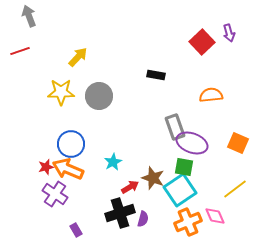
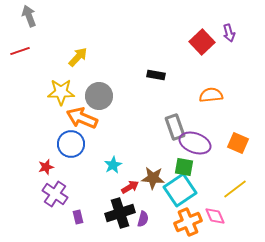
purple ellipse: moved 3 px right
cyan star: moved 3 px down
orange arrow: moved 14 px right, 51 px up
brown star: rotated 15 degrees counterclockwise
purple rectangle: moved 2 px right, 13 px up; rotated 16 degrees clockwise
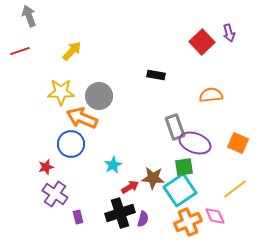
yellow arrow: moved 6 px left, 6 px up
green square: rotated 18 degrees counterclockwise
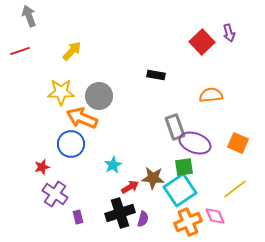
red star: moved 4 px left
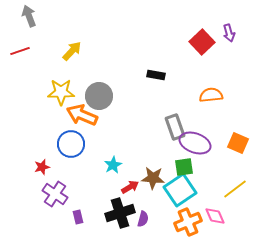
orange arrow: moved 3 px up
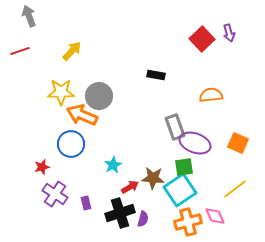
red square: moved 3 px up
purple rectangle: moved 8 px right, 14 px up
orange cross: rotated 8 degrees clockwise
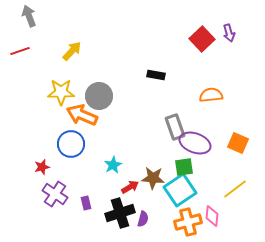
pink diamond: moved 3 px left; rotated 30 degrees clockwise
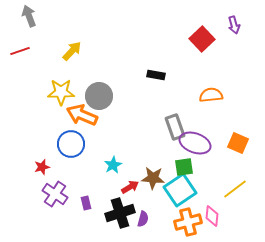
purple arrow: moved 5 px right, 8 px up
